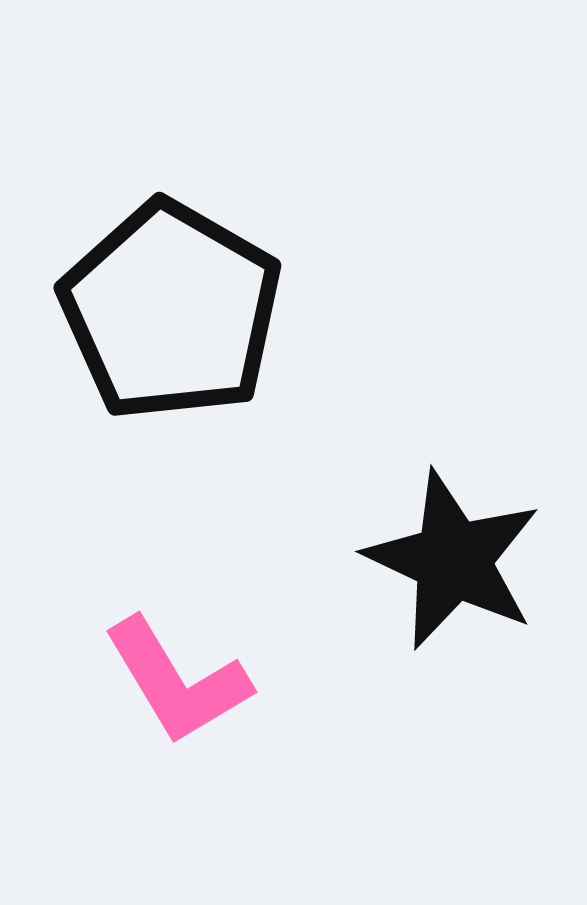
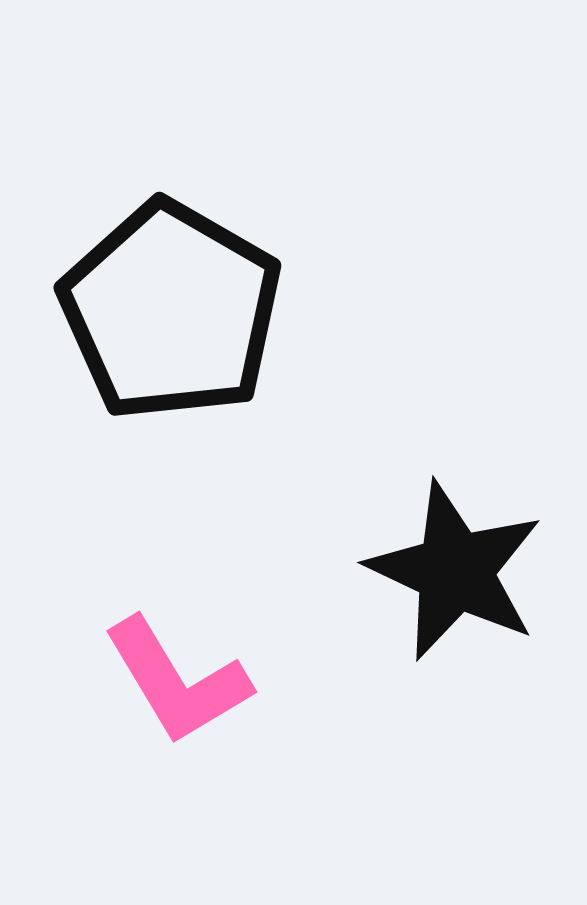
black star: moved 2 px right, 11 px down
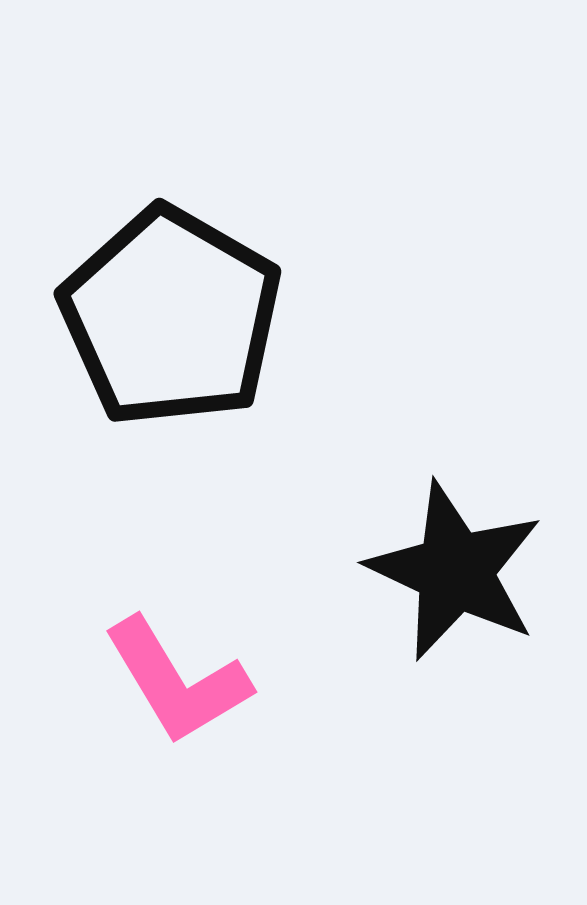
black pentagon: moved 6 px down
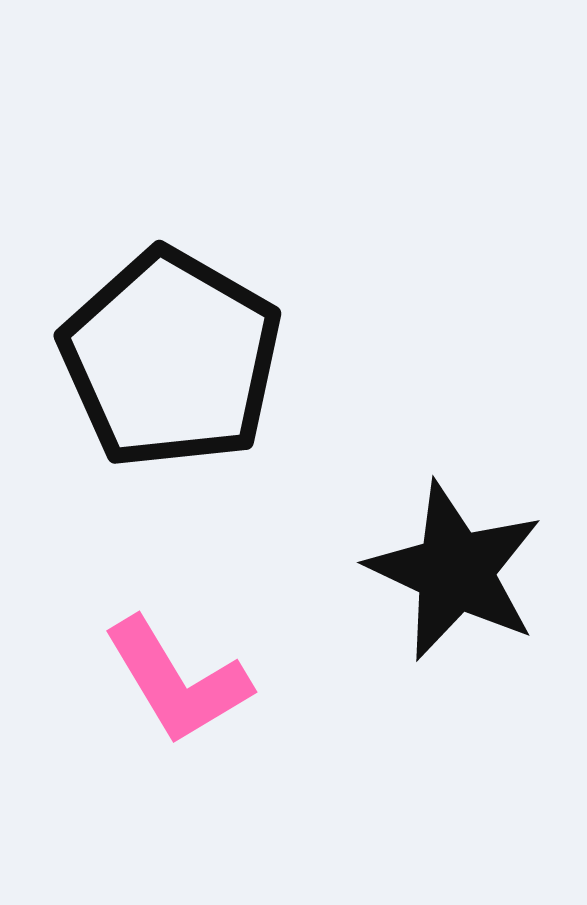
black pentagon: moved 42 px down
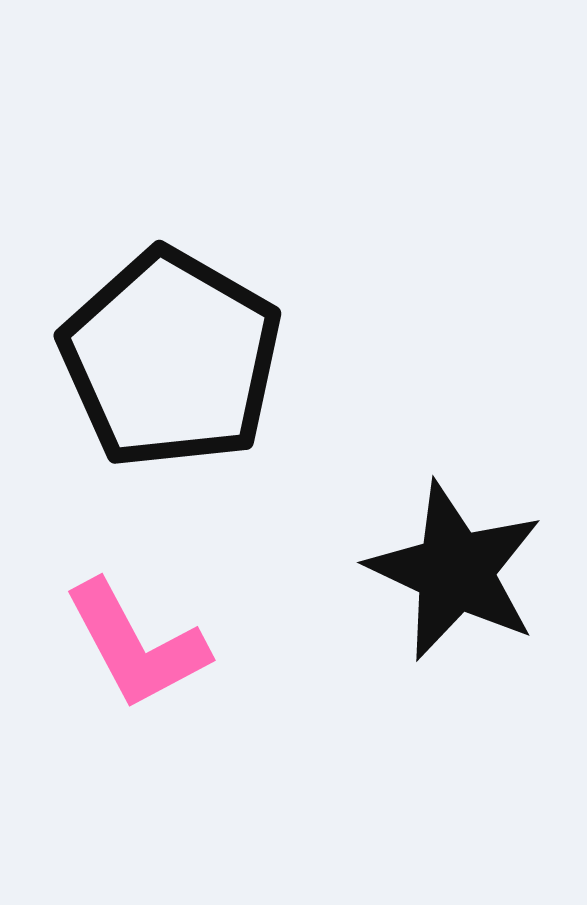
pink L-shape: moved 41 px left, 36 px up; rotated 3 degrees clockwise
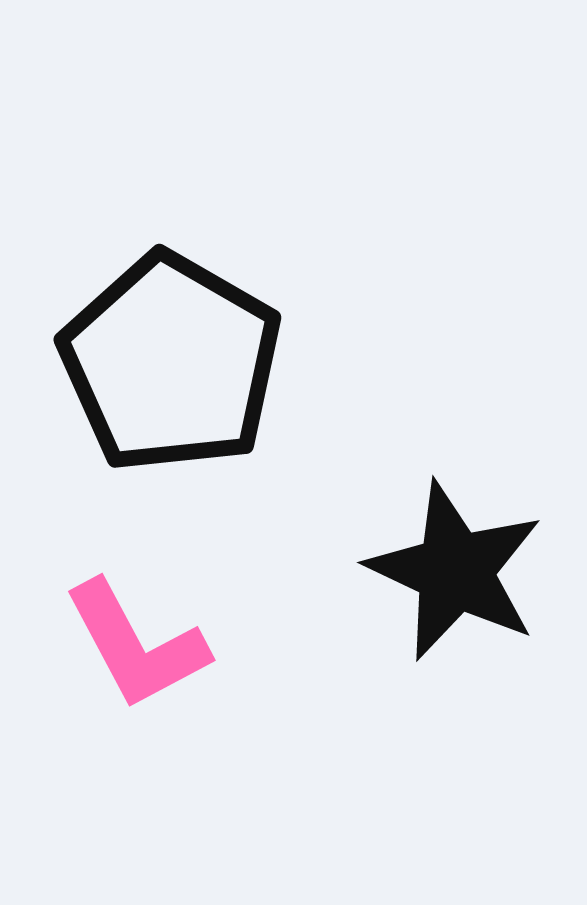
black pentagon: moved 4 px down
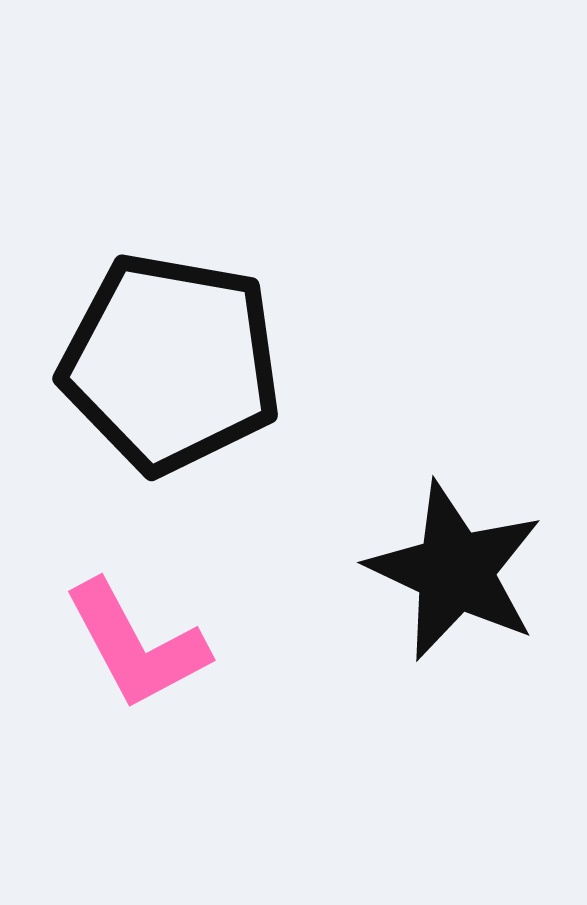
black pentagon: rotated 20 degrees counterclockwise
